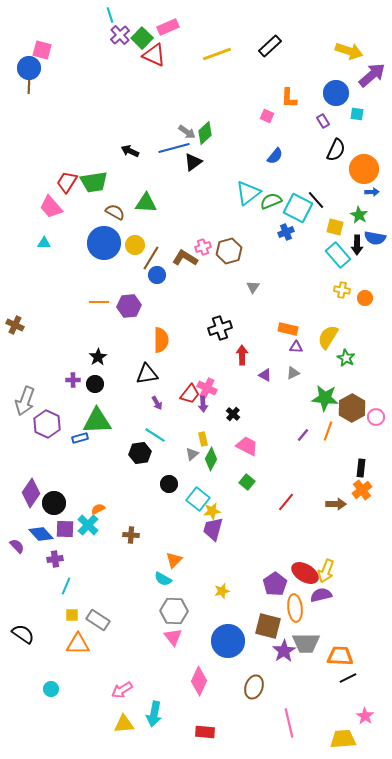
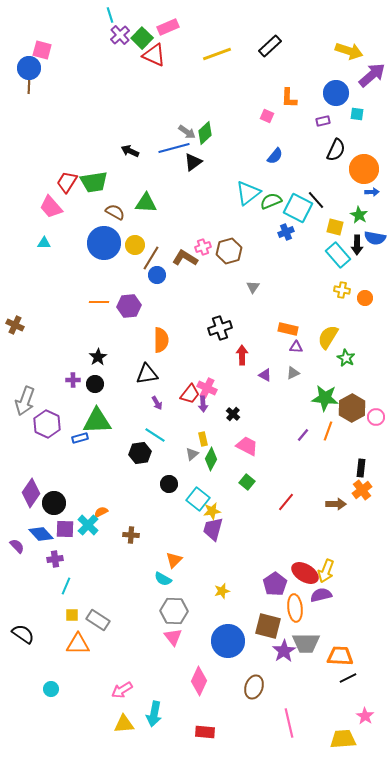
purple rectangle at (323, 121): rotated 72 degrees counterclockwise
orange semicircle at (98, 509): moved 3 px right, 3 px down
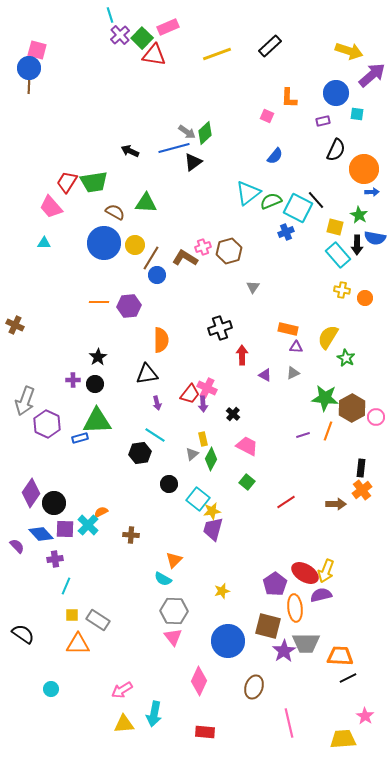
pink square at (42, 50): moved 5 px left
red triangle at (154, 55): rotated 15 degrees counterclockwise
purple arrow at (157, 403): rotated 16 degrees clockwise
purple line at (303, 435): rotated 32 degrees clockwise
red line at (286, 502): rotated 18 degrees clockwise
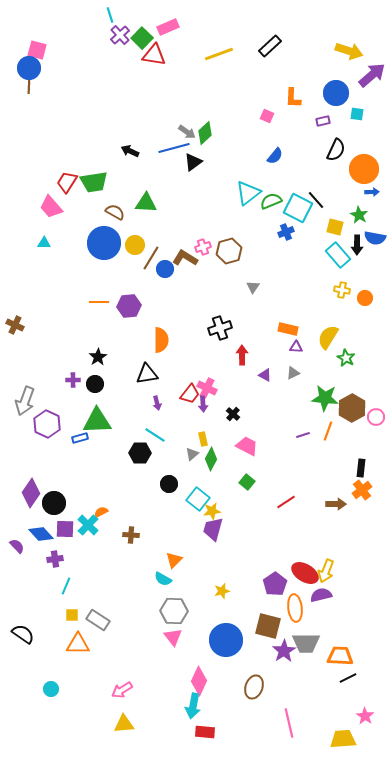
yellow line at (217, 54): moved 2 px right
orange L-shape at (289, 98): moved 4 px right
blue circle at (157, 275): moved 8 px right, 6 px up
black hexagon at (140, 453): rotated 10 degrees clockwise
blue circle at (228, 641): moved 2 px left, 1 px up
cyan arrow at (154, 714): moved 39 px right, 8 px up
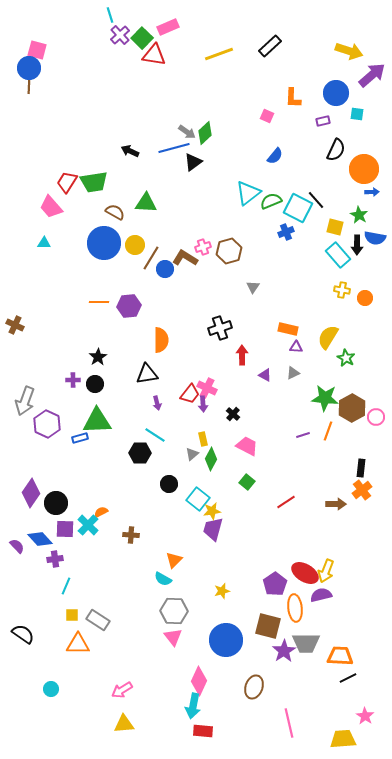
black circle at (54, 503): moved 2 px right
blue diamond at (41, 534): moved 1 px left, 5 px down
red rectangle at (205, 732): moved 2 px left, 1 px up
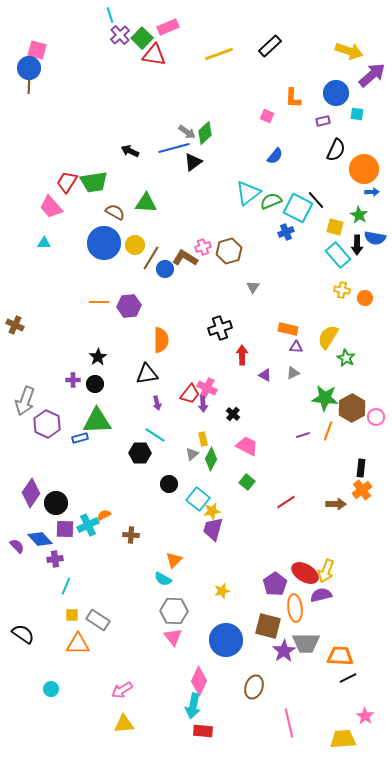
orange semicircle at (101, 512): moved 3 px right, 3 px down
cyan cross at (88, 525): rotated 20 degrees clockwise
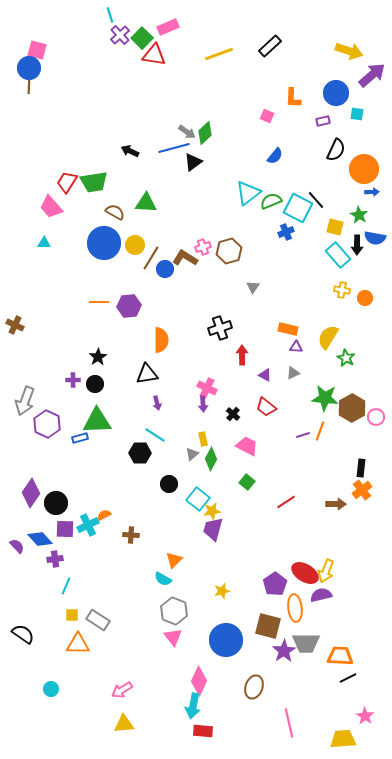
red trapezoid at (190, 394): moved 76 px right, 13 px down; rotated 90 degrees clockwise
orange line at (328, 431): moved 8 px left
gray hexagon at (174, 611): rotated 20 degrees clockwise
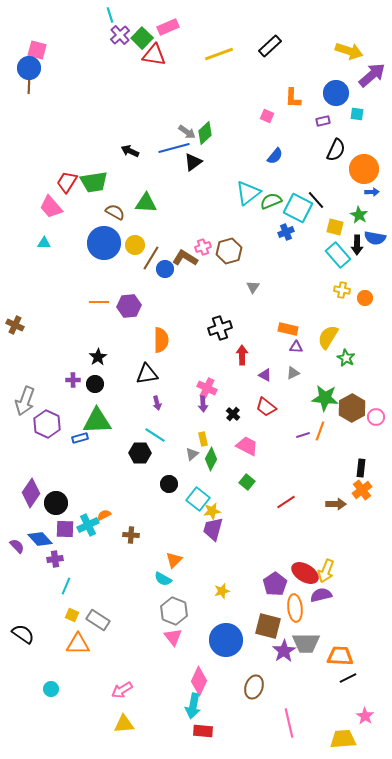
yellow square at (72, 615): rotated 24 degrees clockwise
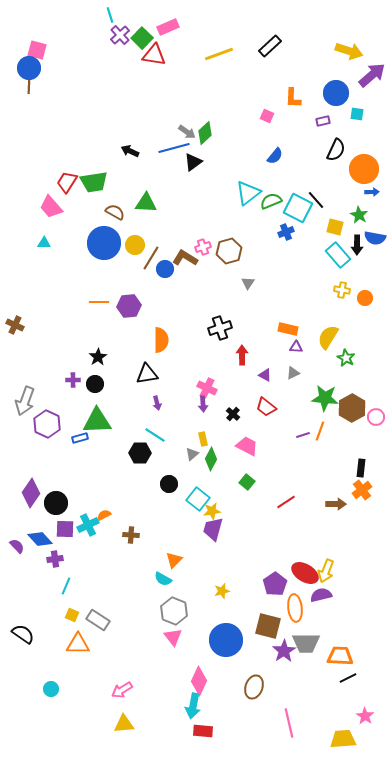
gray triangle at (253, 287): moved 5 px left, 4 px up
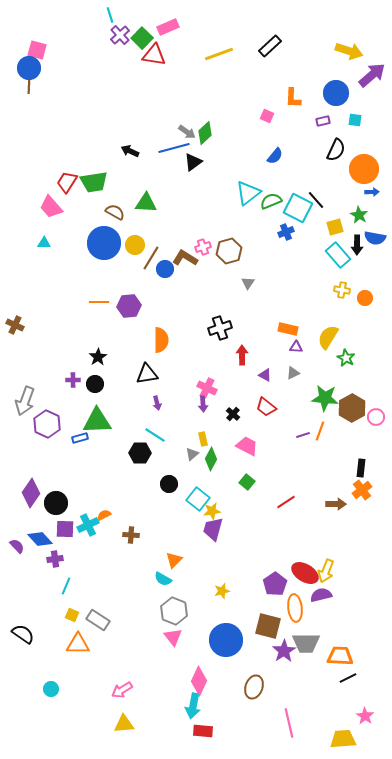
cyan square at (357, 114): moved 2 px left, 6 px down
yellow square at (335, 227): rotated 30 degrees counterclockwise
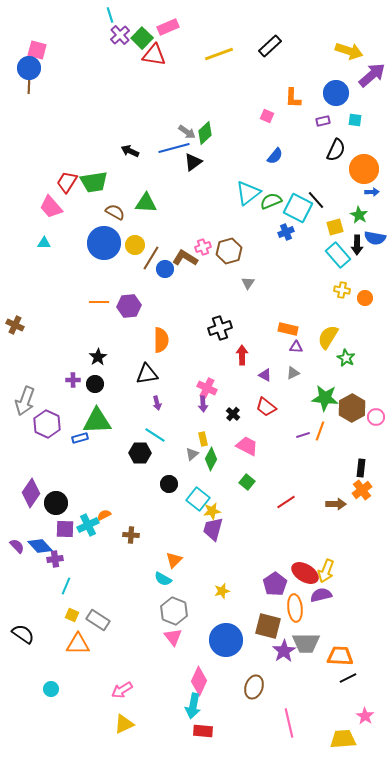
blue diamond at (40, 539): moved 7 px down
yellow triangle at (124, 724): rotated 20 degrees counterclockwise
